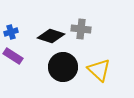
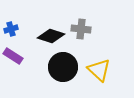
blue cross: moved 3 px up
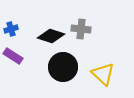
yellow triangle: moved 4 px right, 4 px down
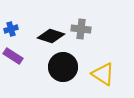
yellow triangle: rotated 10 degrees counterclockwise
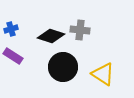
gray cross: moved 1 px left, 1 px down
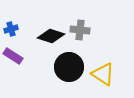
black circle: moved 6 px right
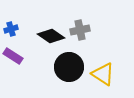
gray cross: rotated 18 degrees counterclockwise
black diamond: rotated 16 degrees clockwise
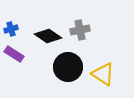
black diamond: moved 3 px left
purple rectangle: moved 1 px right, 2 px up
black circle: moved 1 px left
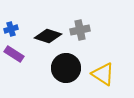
black diamond: rotated 16 degrees counterclockwise
black circle: moved 2 px left, 1 px down
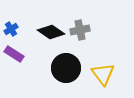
blue cross: rotated 16 degrees counterclockwise
black diamond: moved 3 px right, 4 px up; rotated 16 degrees clockwise
yellow triangle: rotated 20 degrees clockwise
